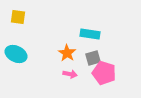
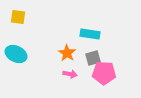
pink pentagon: rotated 15 degrees counterclockwise
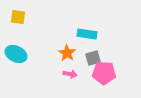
cyan rectangle: moved 3 px left
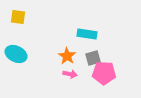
orange star: moved 3 px down
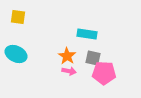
gray square: rotated 28 degrees clockwise
pink arrow: moved 1 px left, 3 px up
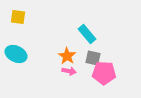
cyan rectangle: rotated 42 degrees clockwise
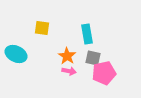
yellow square: moved 24 px right, 11 px down
cyan rectangle: rotated 30 degrees clockwise
pink pentagon: rotated 15 degrees counterclockwise
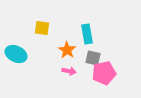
orange star: moved 6 px up
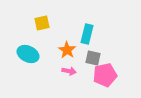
yellow square: moved 5 px up; rotated 21 degrees counterclockwise
cyan rectangle: rotated 24 degrees clockwise
cyan ellipse: moved 12 px right
pink pentagon: moved 1 px right, 2 px down
